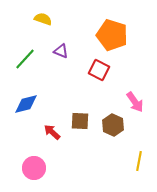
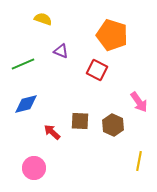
green line: moved 2 px left, 5 px down; rotated 25 degrees clockwise
red square: moved 2 px left
pink arrow: moved 4 px right
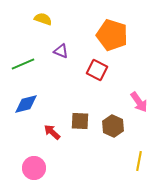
brown hexagon: moved 1 px down
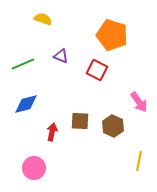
purple triangle: moved 5 px down
red arrow: rotated 60 degrees clockwise
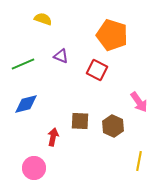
red arrow: moved 1 px right, 5 px down
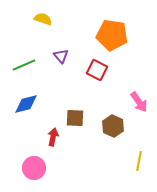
orange pentagon: rotated 8 degrees counterclockwise
purple triangle: rotated 28 degrees clockwise
green line: moved 1 px right, 1 px down
brown square: moved 5 px left, 3 px up
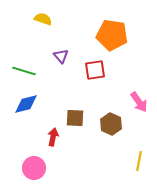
green line: moved 6 px down; rotated 40 degrees clockwise
red square: moved 2 px left; rotated 35 degrees counterclockwise
brown hexagon: moved 2 px left, 2 px up
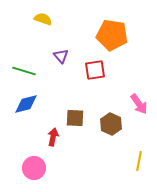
pink arrow: moved 2 px down
